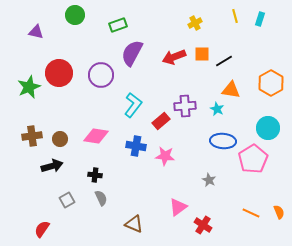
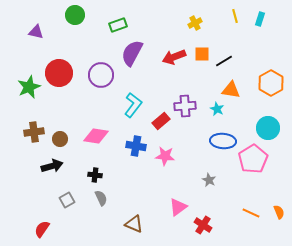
brown cross: moved 2 px right, 4 px up
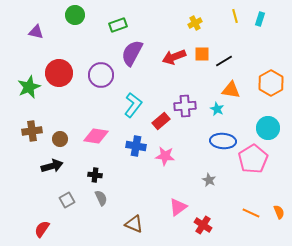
brown cross: moved 2 px left, 1 px up
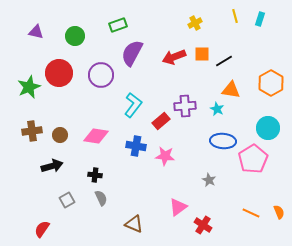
green circle: moved 21 px down
brown circle: moved 4 px up
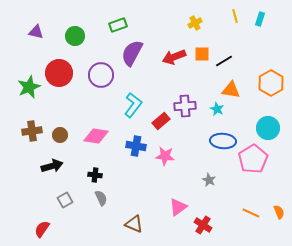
gray square: moved 2 px left
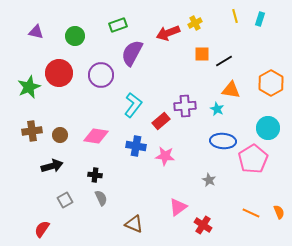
red arrow: moved 6 px left, 24 px up
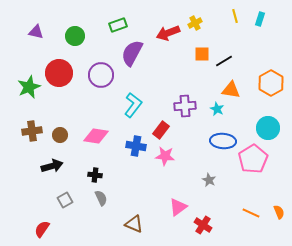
red rectangle: moved 9 px down; rotated 12 degrees counterclockwise
